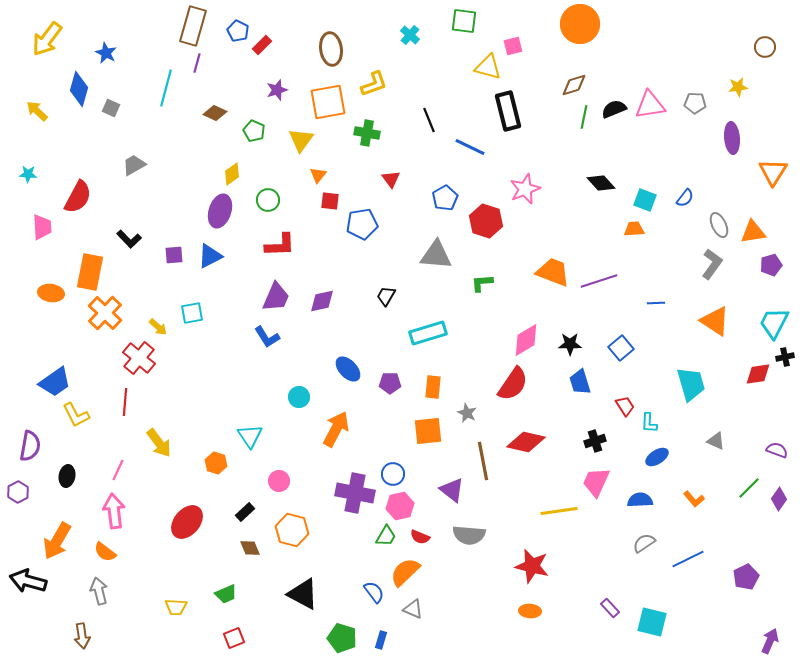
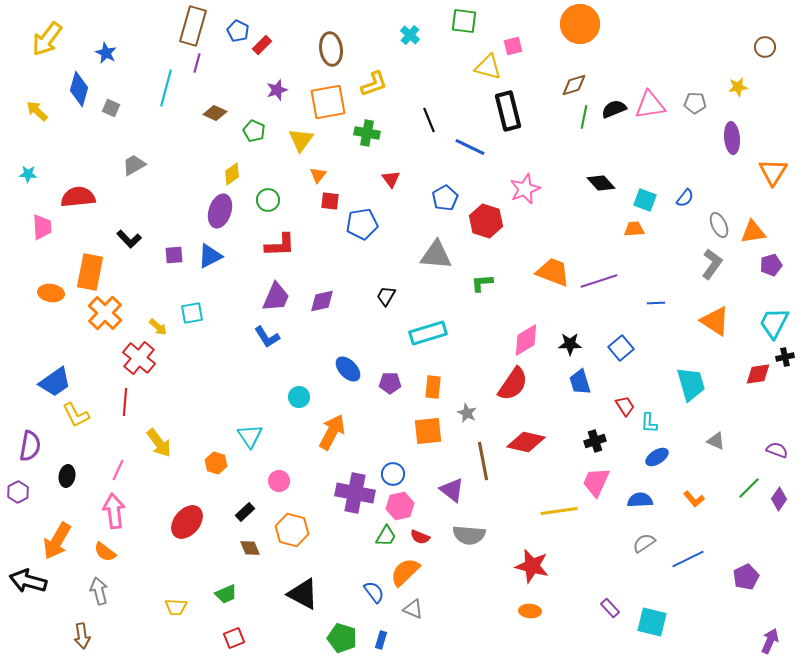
red semicircle at (78, 197): rotated 124 degrees counterclockwise
orange arrow at (336, 429): moved 4 px left, 3 px down
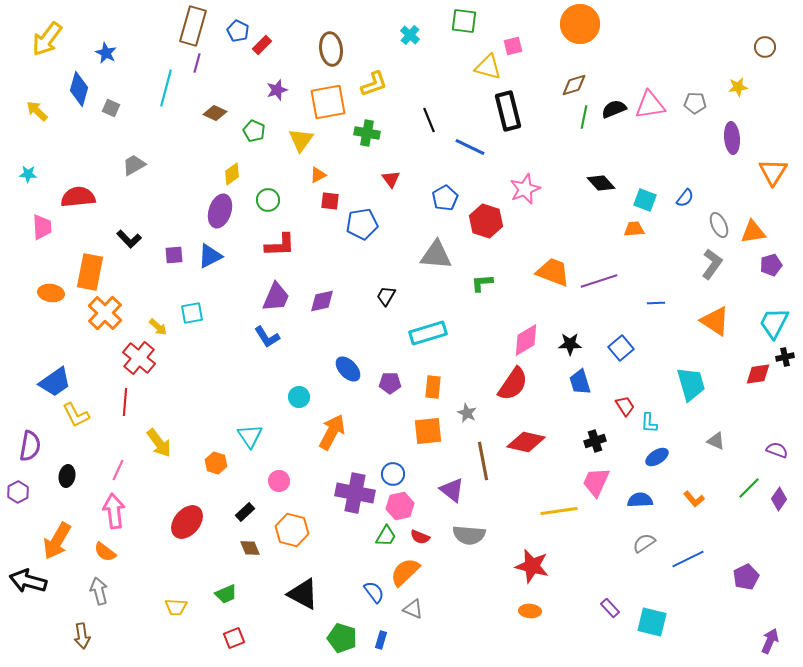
orange triangle at (318, 175): rotated 24 degrees clockwise
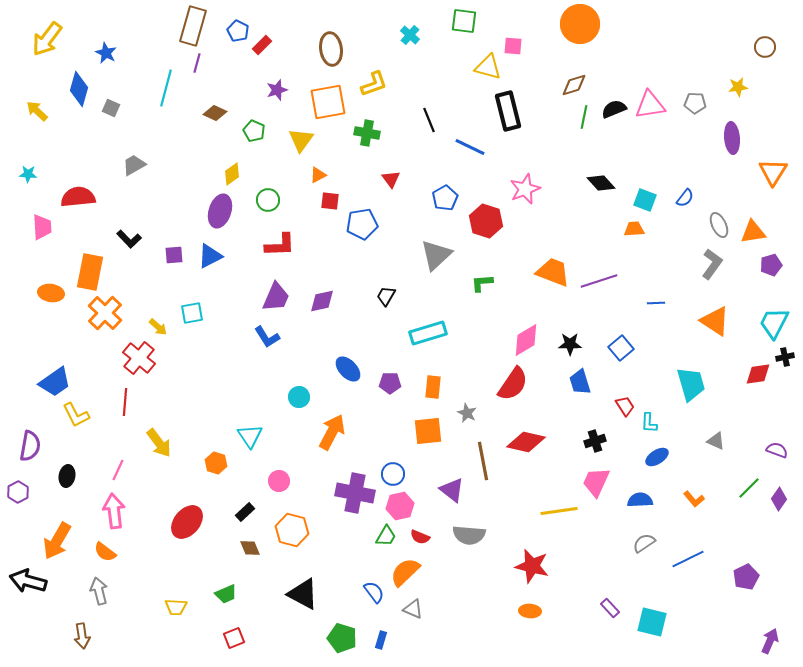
pink square at (513, 46): rotated 18 degrees clockwise
gray triangle at (436, 255): rotated 48 degrees counterclockwise
